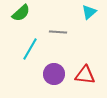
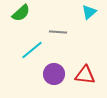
cyan line: moved 2 px right, 1 px down; rotated 20 degrees clockwise
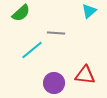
cyan triangle: moved 1 px up
gray line: moved 2 px left, 1 px down
purple circle: moved 9 px down
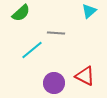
red triangle: moved 1 px down; rotated 20 degrees clockwise
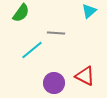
green semicircle: rotated 12 degrees counterclockwise
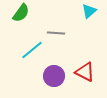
red triangle: moved 4 px up
purple circle: moved 7 px up
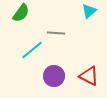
red triangle: moved 4 px right, 4 px down
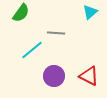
cyan triangle: moved 1 px right, 1 px down
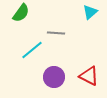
purple circle: moved 1 px down
